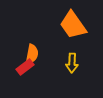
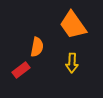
orange semicircle: moved 5 px right, 7 px up
red rectangle: moved 4 px left, 3 px down
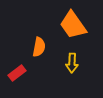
orange semicircle: moved 2 px right
red rectangle: moved 4 px left, 3 px down
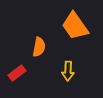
orange trapezoid: moved 2 px right, 1 px down
yellow arrow: moved 4 px left, 8 px down
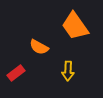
orange semicircle: rotated 108 degrees clockwise
red rectangle: moved 1 px left
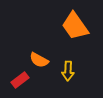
orange semicircle: moved 13 px down
red rectangle: moved 4 px right, 7 px down
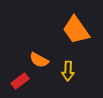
orange trapezoid: moved 1 px right, 4 px down
red rectangle: moved 1 px down
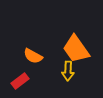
orange trapezoid: moved 19 px down
orange semicircle: moved 6 px left, 4 px up
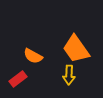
yellow arrow: moved 1 px right, 4 px down
red rectangle: moved 2 px left, 2 px up
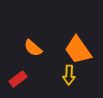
orange trapezoid: moved 2 px right, 1 px down
orange semicircle: moved 8 px up; rotated 12 degrees clockwise
